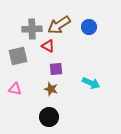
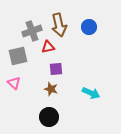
brown arrow: rotated 70 degrees counterclockwise
gray cross: moved 2 px down; rotated 18 degrees counterclockwise
red triangle: moved 1 px down; rotated 40 degrees counterclockwise
cyan arrow: moved 10 px down
pink triangle: moved 1 px left, 6 px up; rotated 32 degrees clockwise
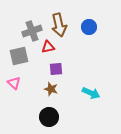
gray square: moved 1 px right
